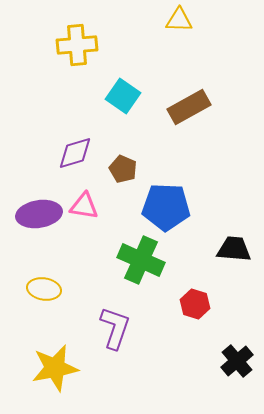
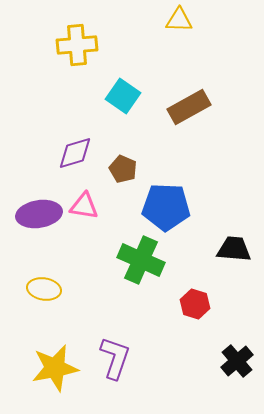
purple L-shape: moved 30 px down
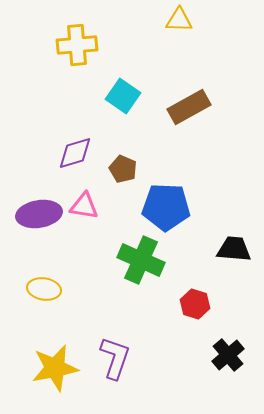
black cross: moved 9 px left, 6 px up
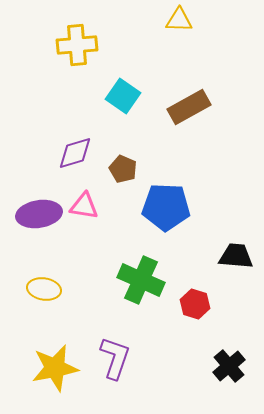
black trapezoid: moved 2 px right, 7 px down
green cross: moved 20 px down
black cross: moved 1 px right, 11 px down
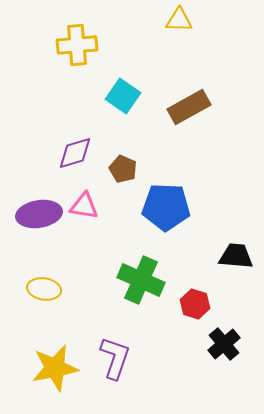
black cross: moved 5 px left, 22 px up
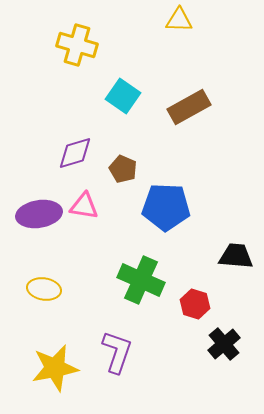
yellow cross: rotated 21 degrees clockwise
purple L-shape: moved 2 px right, 6 px up
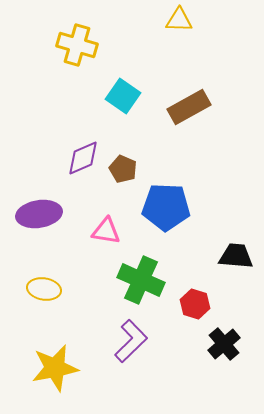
purple diamond: moved 8 px right, 5 px down; rotated 6 degrees counterclockwise
pink triangle: moved 22 px right, 25 px down
purple L-shape: moved 14 px right, 11 px up; rotated 27 degrees clockwise
